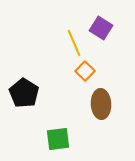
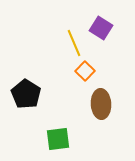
black pentagon: moved 2 px right, 1 px down
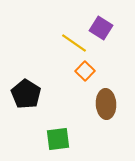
yellow line: rotated 32 degrees counterclockwise
brown ellipse: moved 5 px right
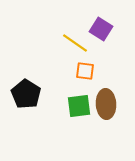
purple square: moved 1 px down
yellow line: moved 1 px right
orange square: rotated 36 degrees counterclockwise
green square: moved 21 px right, 33 px up
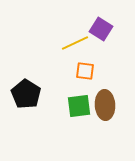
yellow line: rotated 60 degrees counterclockwise
brown ellipse: moved 1 px left, 1 px down
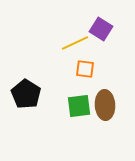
orange square: moved 2 px up
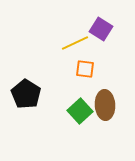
green square: moved 1 px right, 5 px down; rotated 35 degrees counterclockwise
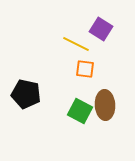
yellow line: moved 1 px right, 1 px down; rotated 52 degrees clockwise
black pentagon: rotated 20 degrees counterclockwise
green square: rotated 20 degrees counterclockwise
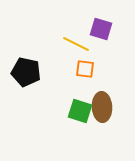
purple square: rotated 15 degrees counterclockwise
black pentagon: moved 22 px up
brown ellipse: moved 3 px left, 2 px down
green square: rotated 10 degrees counterclockwise
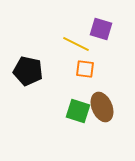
black pentagon: moved 2 px right, 1 px up
brown ellipse: rotated 20 degrees counterclockwise
green square: moved 2 px left
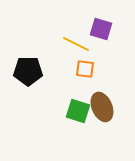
black pentagon: rotated 12 degrees counterclockwise
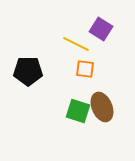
purple square: rotated 15 degrees clockwise
